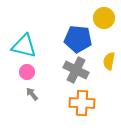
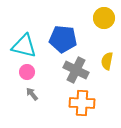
blue pentagon: moved 15 px left
yellow semicircle: moved 2 px left
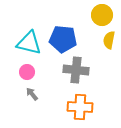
yellow circle: moved 2 px left, 3 px up
cyan triangle: moved 5 px right, 3 px up
yellow semicircle: moved 2 px right, 21 px up
gray cross: rotated 20 degrees counterclockwise
orange cross: moved 2 px left, 4 px down
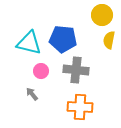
pink circle: moved 14 px right, 1 px up
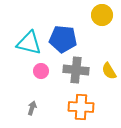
yellow semicircle: moved 31 px down; rotated 42 degrees counterclockwise
gray arrow: moved 14 px down; rotated 56 degrees clockwise
orange cross: moved 1 px right
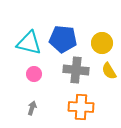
yellow circle: moved 28 px down
pink circle: moved 7 px left, 3 px down
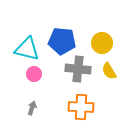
blue pentagon: moved 1 px left, 2 px down
cyan triangle: moved 2 px left, 6 px down
gray cross: moved 2 px right, 1 px up
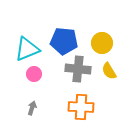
blue pentagon: moved 2 px right
cyan triangle: rotated 36 degrees counterclockwise
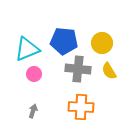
gray arrow: moved 1 px right, 3 px down
